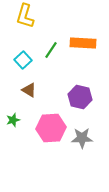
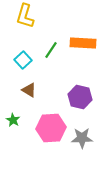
green star: rotated 24 degrees counterclockwise
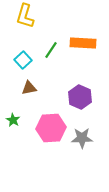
brown triangle: moved 2 px up; rotated 42 degrees counterclockwise
purple hexagon: rotated 10 degrees clockwise
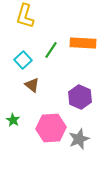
brown triangle: moved 3 px right, 3 px up; rotated 49 degrees clockwise
gray star: moved 3 px left, 1 px down; rotated 20 degrees counterclockwise
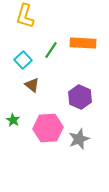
pink hexagon: moved 3 px left
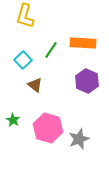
brown triangle: moved 3 px right
purple hexagon: moved 7 px right, 16 px up
pink hexagon: rotated 20 degrees clockwise
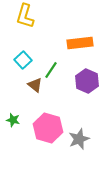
orange rectangle: moved 3 px left; rotated 10 degrees counterclockwise
green line: moved 20 px down
green star: rotated 16 degrees counterclockwise
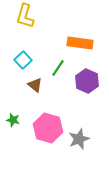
orange rectangle: rotated 15 degrees clockwise
green line: moved 7 px right, 2 px up
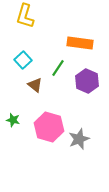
pink hexagon: moved 1 px right, 1 px up
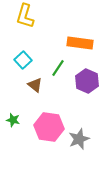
pink hexagon: rotated 8 degrees counterclockwise
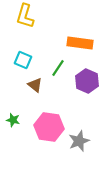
cyan square: rotated 24 degrees counterclockwise
gray star: moved 2 px down
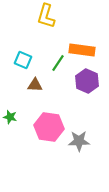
yellow L-shape: moved 21 px right
orange rectangle: moved 2 px right, 7 px down
green line: moved 5 px up
brown triangle: rotated 35 degrees counterclockwise
green star: moved 3 px left, 3 px up
gray star: rotated 20 degrees clockwise
